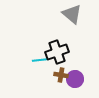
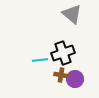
black cross: moved 6 px right, 1 px down
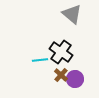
black cross: moved 2 px left, 1 px up; rotated 35 degrees counterclockwise
brown cross: rotated 32 degrees clockwise
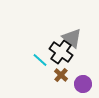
gray triangle: moved 24 px down
cyan line: rotated 49 degrees clockwise
purple circle: moved 8 px right, 5 px down
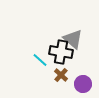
gray triangle: moved 1 px right, 1 px down
black cross: rotated 25 degrees counterclockwise
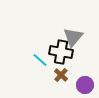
gray triangle: moved 2 px up; rotated 30 degrees clockwise
purple circle: moved 2 px right, 1 px down
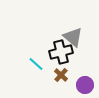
gray triangle: rotated 30 degrees counterclockwise
black cross: rotated 25 degrees counterclockwise
cyan line: moved 4 px left, 4 px down
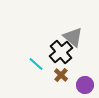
black cross: rotated 25 degrees counterclockwise
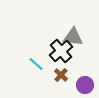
gray triangle: rotated 35 degrees counterclockwise
black cross: moved 1 px up
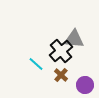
gray triangle: moved 1 px right, 2 px down
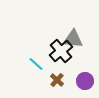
gray triangle: moved 1 px left
brown cross: moved 4 px left, 5 px down
purple circle: moved 4 px up
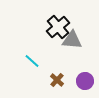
gray triangle: moved 1 px left, 1 px down
black cross: moved 3 px left, 24 px up
cyan line: moved 4 px left, 3 px up
